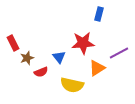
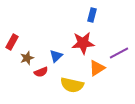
blue rectangle: moved 7 px left, 1 px down
red rectangle: moved 1 px left, 1 px up; rotated 56 degrees clockwise
blue triangle: moved 3 px left, 1 px up; rotated 24 degrees clockwise
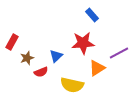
blue rectangle: rotated 56 degrees counterclockwise
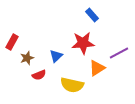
red semicircle: moved 2 px left, 3 px down
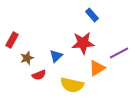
red rectangle: moved 2 px up
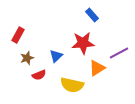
red rectangle: moved 6 px right, 5 px up
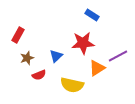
blue rectangle: rotated 16 degrees counterclockwise
purple line: moved 1 px left, 3 px down
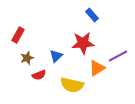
blue rectangle: rotated 16 degrees clockwise
